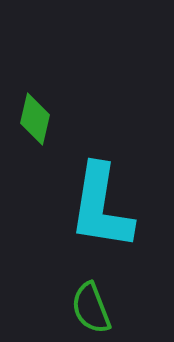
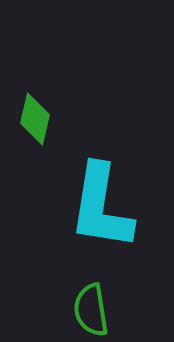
green semicircle: moved 2 px down; rotated 12 degrees clockwise
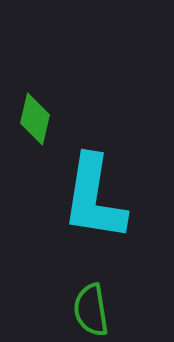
cyan L-shape: moved 7 px left, 9 px up
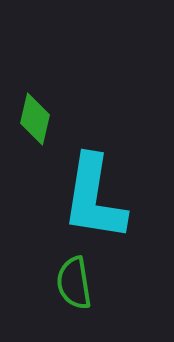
green semicircle: moved 17 px left, 27 px up
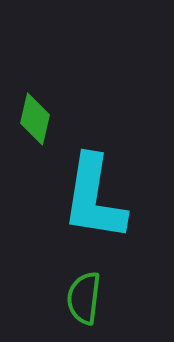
green semicircle: moved 10 px right, 15 px down; rotated 16 degrees clockwise
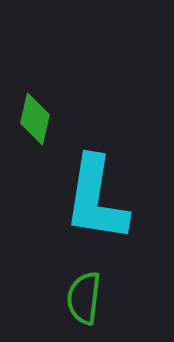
cyan L-shape: moved 2 px right, 1 px down
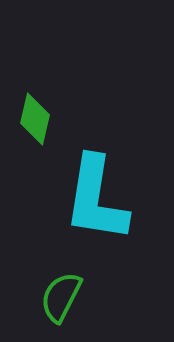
green semicircle: moved 23 px left, 1 px up; rotated 20 degrees clockwise
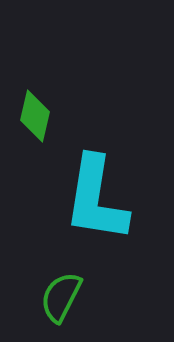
green diamond: moved 3 px up
